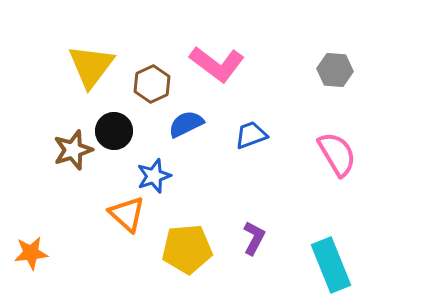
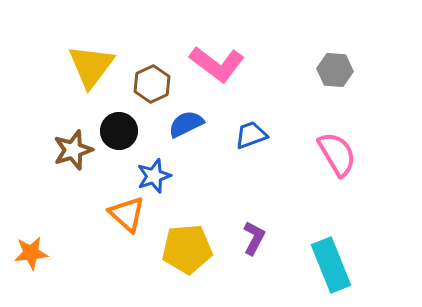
black circle: moved 5 px right
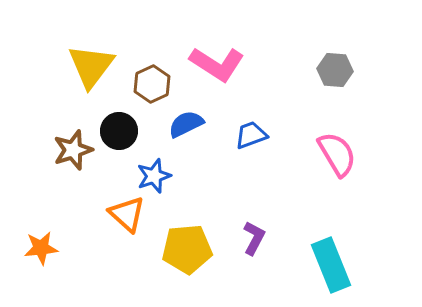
pink L-shape: rotated 4 degrees counterclockwise
orange star: moved 10 px right, 5 px up
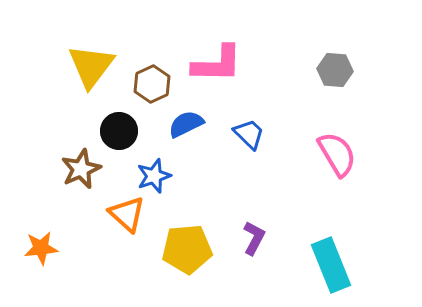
pink L-shape: rotated 32 degrees counterclockwise
blue trapezoid: moved 2 px left, 1 px up; rotated 64 degrees clockwise
brown star: moved 8 px right, 19 px down; rotated 6 degrees counterclockwise
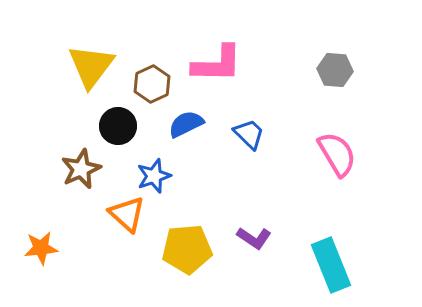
black circle: moved 1 px left, 5 px up
purple L-shape: rotated 96 degrees clockwise
